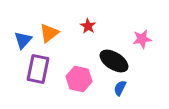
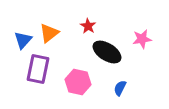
black ellipse: moved 7 px left, 9 px up
pink hexagon: moved 1 px left, 3 px down
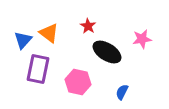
orange triangle: rotated 45 degrees counterclockwise
blue semicircle: moved 2 px right, 4 px down
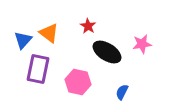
pink star: moved 5 px down
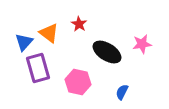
red star: moved 9 px left, 2 px up
blue triangle: moved 1 px right, 2 px down
purple rectangle: moved 1 px up; rotated 28 degrees counterclockwise
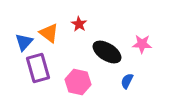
pink star: rotated 12 degrees clockwise
blue semicircle: moved 5 px right, 11 px up
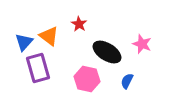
orange triangle: moved 3 px down
pink star: rotated 18 degrees clockwise
pink hexagon: moved 9 px right, 3 px up
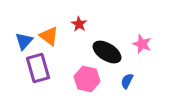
blue triangle: moved 1 px up
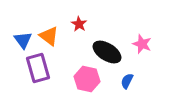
blue triangle: moved 1 px left, 1 px up; rotated 18 degrees counterclockwise
